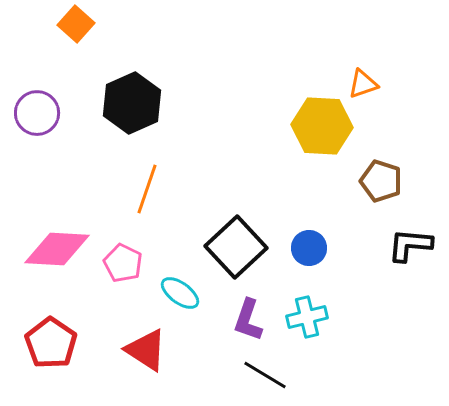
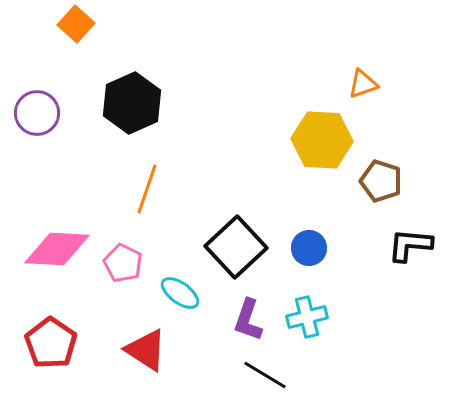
yellow hexagon: moved 14 px down
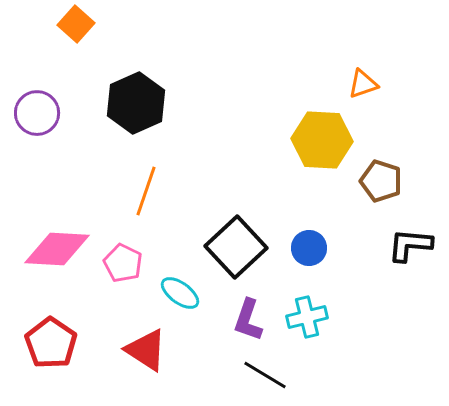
black hexagon: moved 4 px right
orange line: moved 1 px left, 2 px down
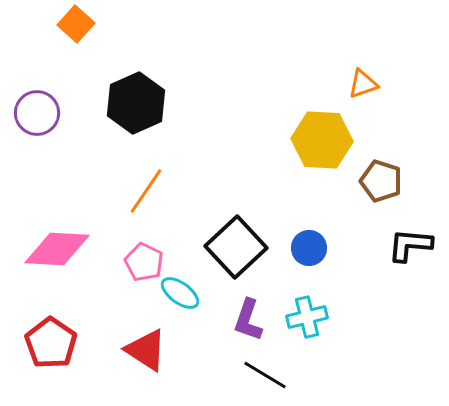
orange line: rotated 15 degrees clockwise
pink pentagon: moved 21 px right, 1 px up
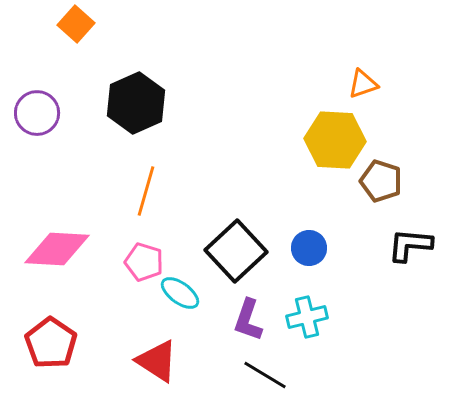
yellow hexagon: moved 13 px right
orange line: rotated 18 degrees counterclockwise
black square: moved 4 px down
pink pentagon: rotated 9 degrees counterclockwise
red triangle: moved 11 px right, 11 px down
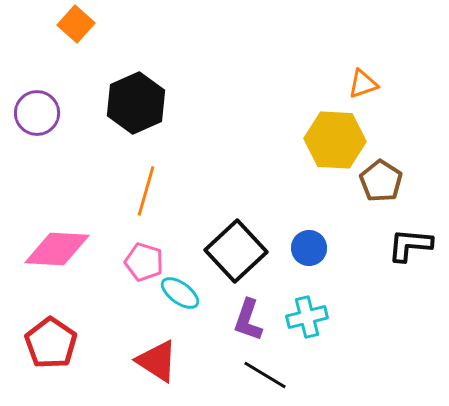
brown pentagon: rotated 15 degrees clockwise
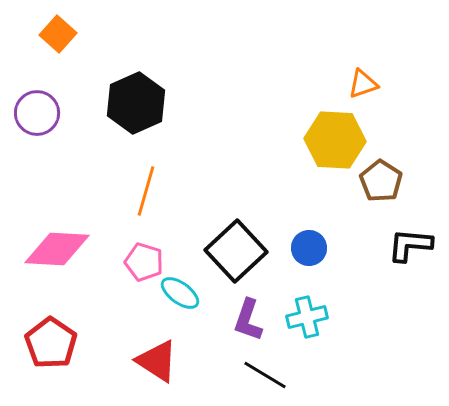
orange square: moved 18 px left, 10 px down
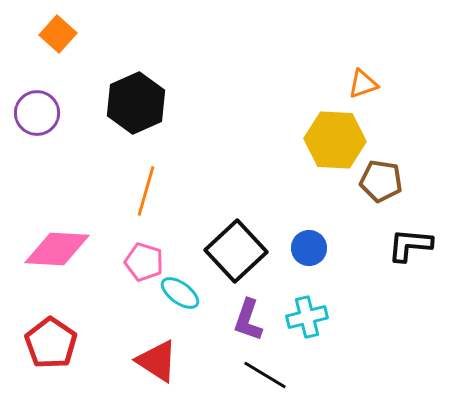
brown pentagon: rotated 24 degrees counterclockwise
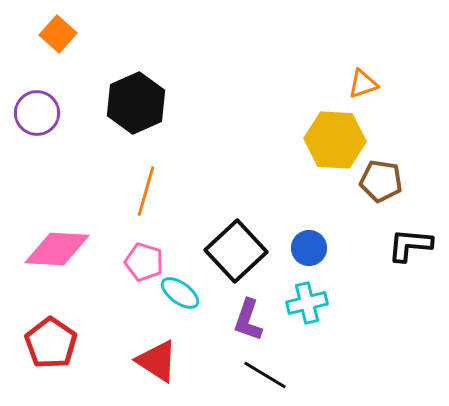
cyan cross: moved 14 px up
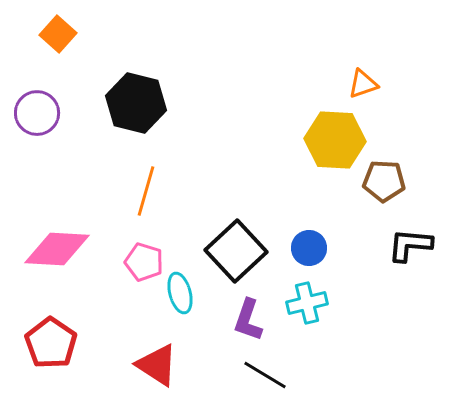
black hexagon: rotated 22 degrees counterclockwise
brown pentagon: moved 3 px right; rotated 6 degrees counterclockwise
cyan ellipse: rotated 39 degrees clockwise
red triangle: moved 4 px down
